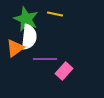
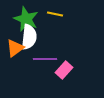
pink rectangle: moved 1 px up
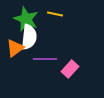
pink rectangle: moved 6 px right, 1 px up
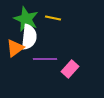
yellow line: moved 2 px left, 4 px down
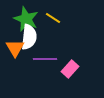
yellow line: rotated 21 degrees clockwise
orange triangle: rotated 24 degrees counterclockwise
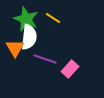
purple line: rotated 20 degrees clockwise
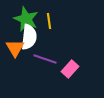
yellow line: moved 4 px left, 3 px down; rotated 49 degrees clockwise
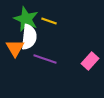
yellow line: rotated 63 degrees counterclockwise
pink rectangle: moved 20 px right, 8 px up
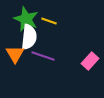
orange triangle: moved 6 px down
purple line: moved 2 px left, 3 px up
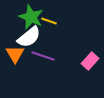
green star: moved 5 px right, 2 px up
white semicircle: rotated 45 degrees clockwise
